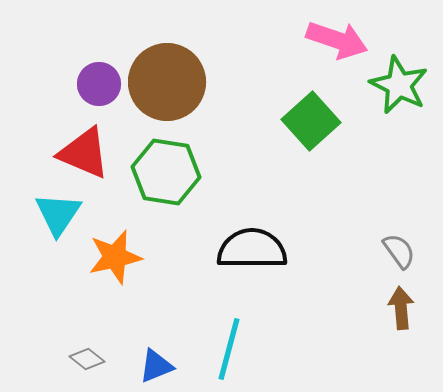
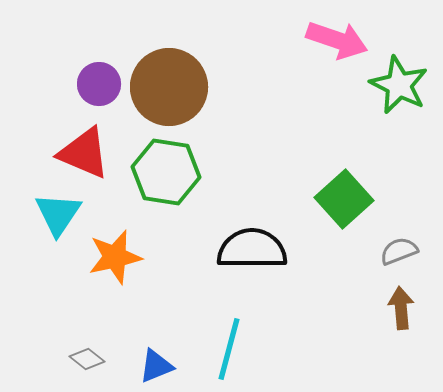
brown circle: moved 2 px right, 5 px down
green square: moved 33 px right, 78 px down
gray semicircle: rotated 75 degrees counterclockwise
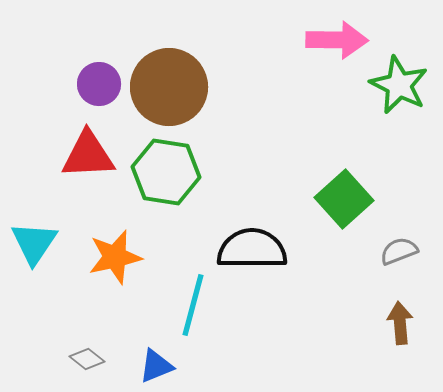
pink arrow: rotated 18 degrees counterclockwise
red triangle: moved 4 px right, 2 px down; rotated 26 degrees counterclockwise
cyan triangle: moved 24 px left, 29 px down
brown arrow: moved 1 px left, 15 px down
cyan line: moved 36 px left, 44 px up
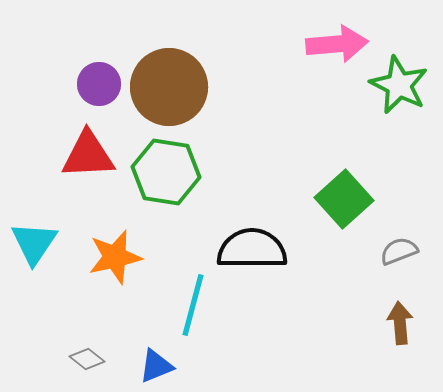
pink arrow: moved 4 px down; rotated 6 degrees counterclockwise
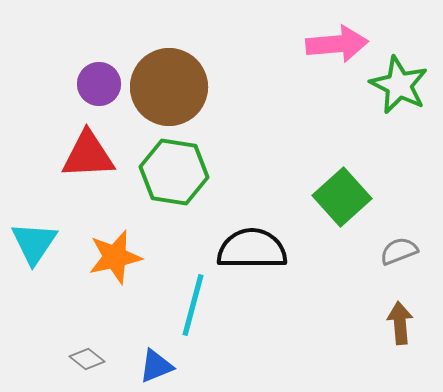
green hexagon: moved 8 px right
green square: moved 2 px left, 2 px up
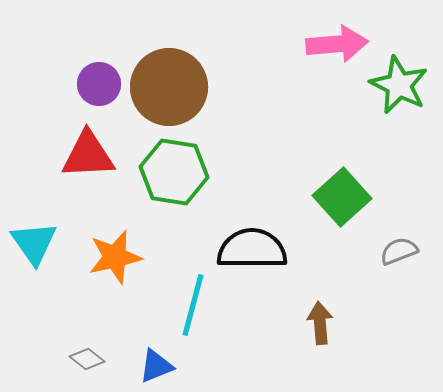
cyan triangle: rotated 9 degrees counterclockwise
brown arrow: moved 80 px left
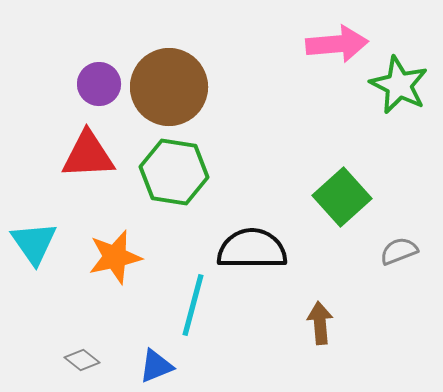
gray diamond: moved 5 px left, 1 px down
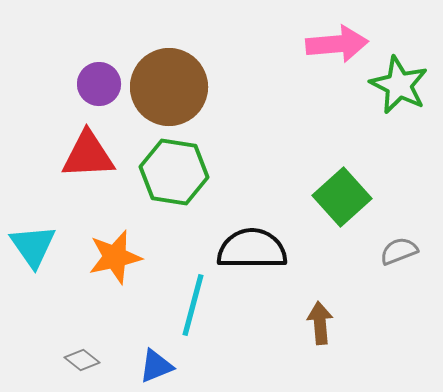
cyan triangle: moved 1 px left, 3 px down
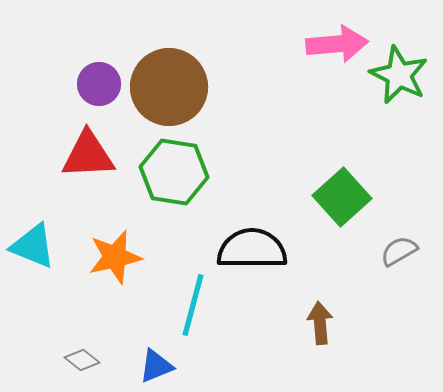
green star: moved 10 px up
cyan triangle: rotated 33 degrees counterclockwise
gray semicircle: rotated 9 degrees counterclockwise
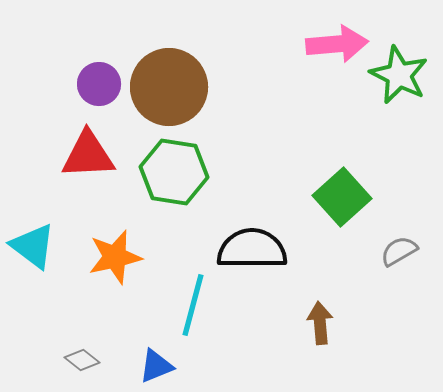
cyan triangle: rotated 15 degrees clockwise
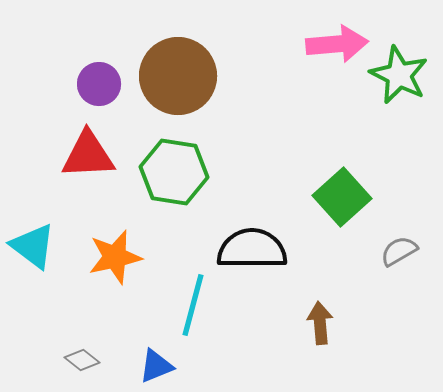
brown circle: moved 9 px right, 11 px up
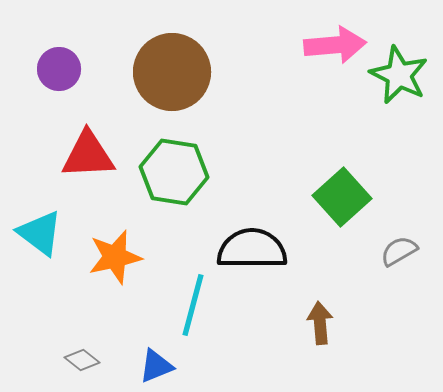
pink arrow: moved 2 px left, 1 px down
brown circle: moved 6 px left, 4 px up
purple circle: moved 40 px left, 15 px up
cyan triangle: moved 7 px right, 13 px up
